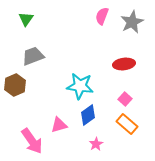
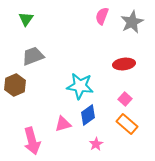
pink triangle: moved 4 px right, 1 px up
pink arrow: rotated 20 degrees clockwise
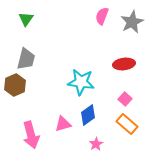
gray trapezoid: moved 7 px left, 3 px down; rotated 125 degrees clockwise
cyan star: moved 1 px right, 4 px up
pink arrow: moved 1 px left, 6 px up
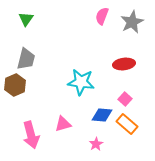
blue diamond: moved 14 px right; rotated 40 degrees clockwise
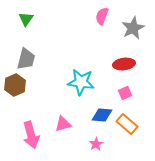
gray star: moved 1 px right, 6 px down
pink square: moved 6 px up; rotated 24 degrees clockwise
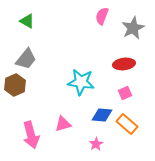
green triangle: moved 1 px right, 2 px down; rotated 35 degrees counterclockwise
gray trapezoid: rotated 25 degrees clockwise
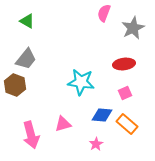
pink semicircle: moved 2 px right, 3 px up
brown hexagon: rotated 15 degrees counterclockwise
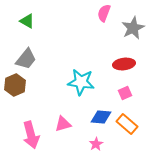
brown hexagon: rotated 15 degrees clockwise
blue diamond: moved 1 px left, 2 px down
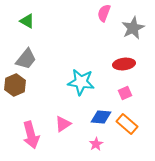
pink triangle: rotated 18 degrees counterclockwise
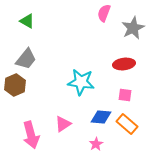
pink square: moved 2 px down; rotated 32 degrees clockwise
